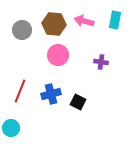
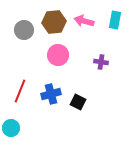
brown hexagon: moved 2 px up; rotated 10 degrees counterclockwise
gray circle: moved 2 px right
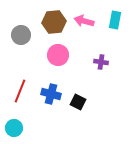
gray circle: moved 3 px left, 5 px down
blue cross: rotated 30 degrees clockwise
cyan circle: moved 3 px right
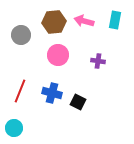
purple cross: moved 3 px left, 1 px up
blue cross: moved 1 px right, 1 px up
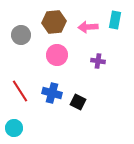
pink arrow: moved 4 px right, 6 px down; rotated 18 degrees counterclockwise
pink circle: moved 1 px left
red line: rotated 55 degrees counterclockwise
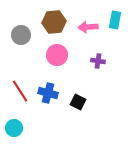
blue cross: moved 4 px left
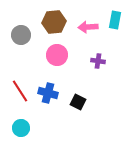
cyan circle: moved 7 px right
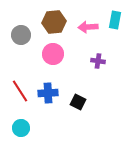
pink circle: moved 4 px left, 1 px up
blue cross: rotated 18 degrees counterclockwise
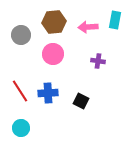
black square: moved 3 px right, 1 px up
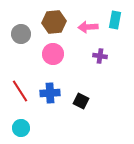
gray circle: moved 1 px up
purple cross: moved 2 px right, 5 px up
blue cross: moved 2 px right
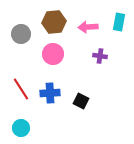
cyan rectangle: moved 4 px right, 2 px down
red line: moved 1 px right, 2 px up
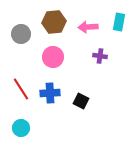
pink circle: moved 3 px down
